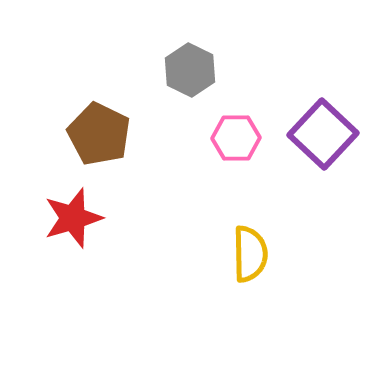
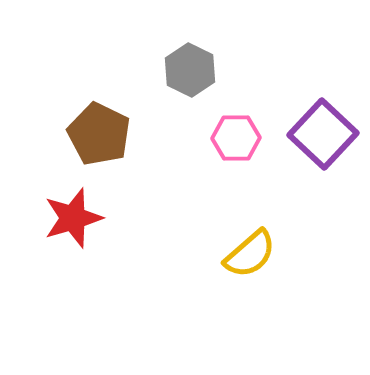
yellow semicircle: rotated 50 degrees clockwise
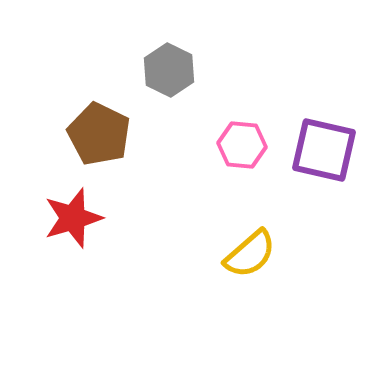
gray hexagon: moved 21 px left
purple square: moved 1 px right, 16 px down; rotated 30 degrees counterclockwise
pink hexagon: moved 6 px right, 7 px down; rotated 6 degrees clockwise
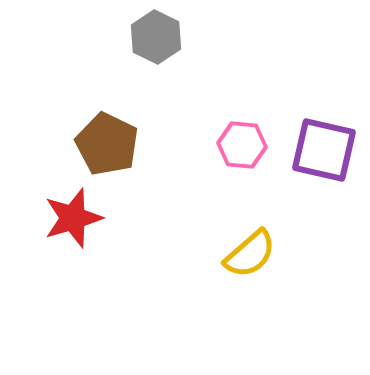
gray hexagon: moved 13 px left, 33 px up
brown pentagon: moved 8 px right, 10 px down
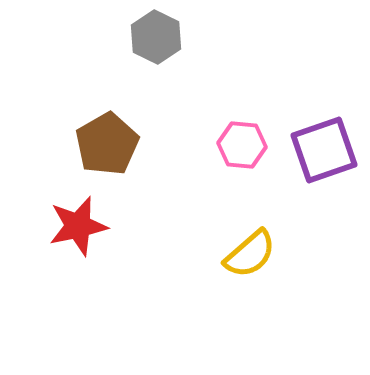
brown pentagon: rotated 16 degrees clockwise
purple square: rotated 32 degrees counterclockwise
red star: moved 5 px right, 8 px down; rotated 4 degrees clockwise
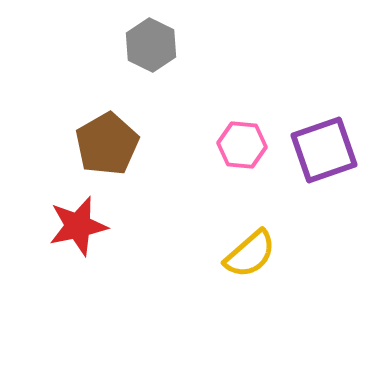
gray hexagon: moved 5 px left, 8 px down
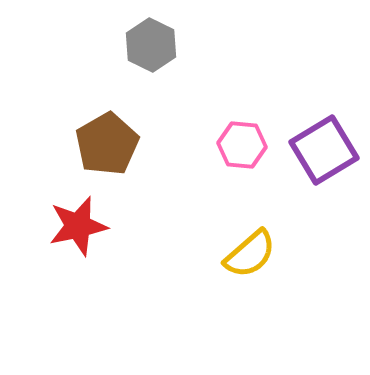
purple square: rotated 12 degrees counterclockwise
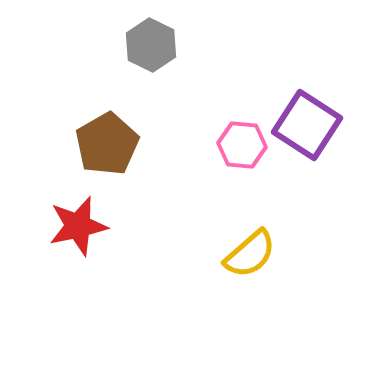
purple square: moved 17 px left, 25 px up; rotated 26 degrees counterclockwise
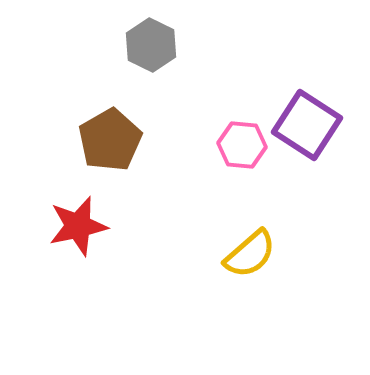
brown pentagon: moved 3 px right, 4 px up
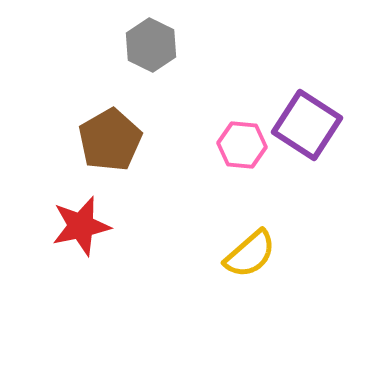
red star: moved 3 px right
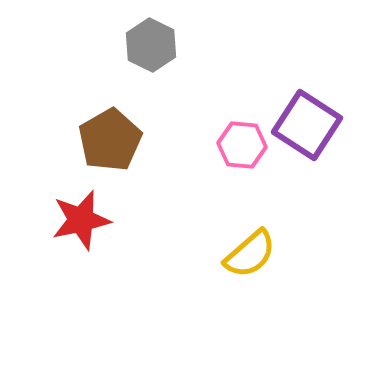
red star: moved 6 px up
